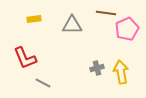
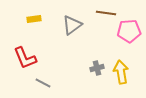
gray triangle: rotated 35 degrees counterclockwise
pink pentagon: moved 2 px right, 2 px down; rotated 20 degrees clockwise
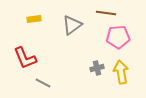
pink pentagon: moved 11 px left, 6 px down
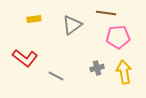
red L-shape: rotated 30 degrees counterclockwise
yellow arrow: moved 3 px right
gray line: moved 13 px right, 7 px up
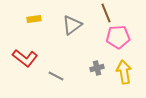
brown line: rotated 60 degrees clockwise
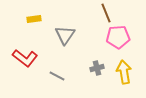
gray triangle: moved 7 px left, 10 px down; rotated 20 degrees counterclockwise
gray line: moved 1 px right
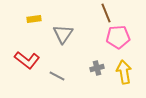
gray triangle: moved 2 px left, 1 px up
red L-shape: moved 2 px right, 2 px down
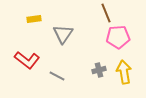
gray cross: moved 2 px right, 2 px down
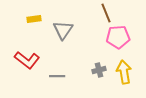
gray triangle: moved 4 px up
gray line: rotated 28 degrees counterclockwise
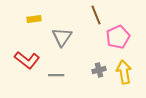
brown line: moved 10 px left, 2 px down
gray triangle: moved 1 px left, 7 px down
pink pentagon: rotated 20 degrees counterclockwise
gray line: moved 1 px left, 1 px up
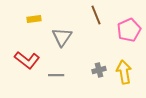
pink pentagon: moved 11 px right, 7 px up
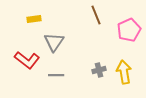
gray triangle: moved 8 px left, 5 px down
